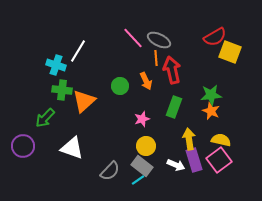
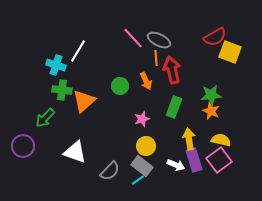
white triangle: moved 3 px right, 4 px down
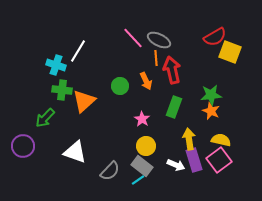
pink star: rotated 21 degrees counterclockwise
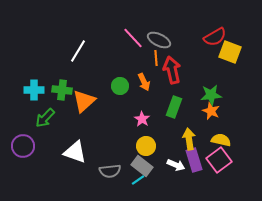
cyan cross: moved 22 px left, 25 px down; rotated 18 degrees counterclockwise
orange arrow: moved 2 px left, 1 px down
gray semicircle: rotated 40 degrees clockwise
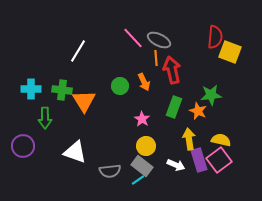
red semicircle: rotated 55 degrees counterclockwise
cyan cross: moved 3 px left, 1 px up
orange triangle: rotated 20 degrees counterclockwise
orange star: moved 13 px left
green arrow: rotated 45 degrees counterclockwise
purple rectangle: moved 5 px right
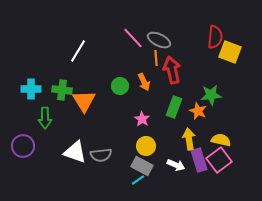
gray rectangle: rotated 10 degrees counterclockwise
gray semicircle: moved 9 px left, 16 px up
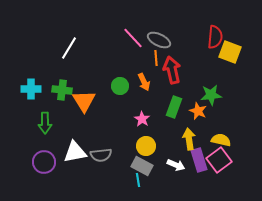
white line: moved 9 px left, 3 px up
green arrow: moved 5 px down
purple circle: moved 21 px right, 16 px down
white triangle: rotated 30 degrees counterclockwise
cyan line: rotated 64 degrees counterclockwise
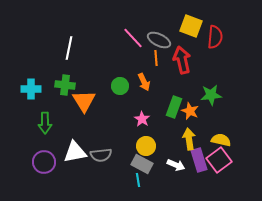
white line: rotated 20 degrees counterclockwise
yellow square: moved 39 px left, 26 px up
red arrow: moved 10 px right, 10 px up
green cross: moved 3 px right, 5 px up
orange star: moved 8 px left
gray rectangle: moved 2 px up
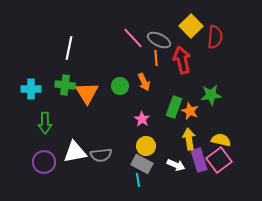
yellow square: rotated 25 degrees clockwise
orange triangle: moved 3 px right, 8 px up
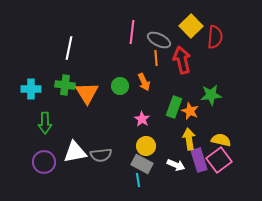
pink line: moved 1 px left, 6 px up; rotated 50 degrees clockwise
